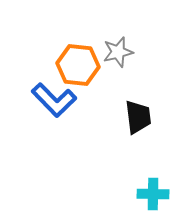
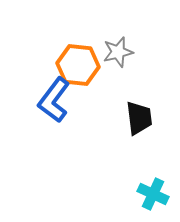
blue L-shape: rotated 81 degrees clockwise
black trapezoid: moved 1 px right, 1 px down
cyan cross: rotated 24 degrees clockwise
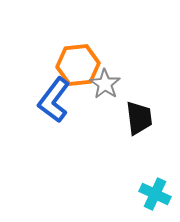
gray star: moved 13 px left, 32 px down; rotated 24 degrees counterclockwise
orange hexagon: rotated 12 degrees counterclockwise
cyan cross: moved 2 px right
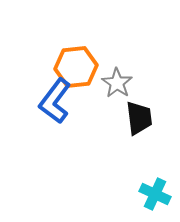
orange hexagon: moved 2 px left, 2 px down
gray star: moved 12 px right, 1 px up
blue L-shape: moved 1 px right, 1 px down
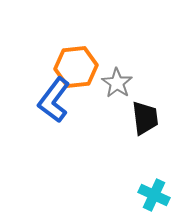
blue L-shape: moved 1 px left, 1 px up
black trapezoid: moved 6 px right
cyan cross: moved 1 px left, 1 px down
